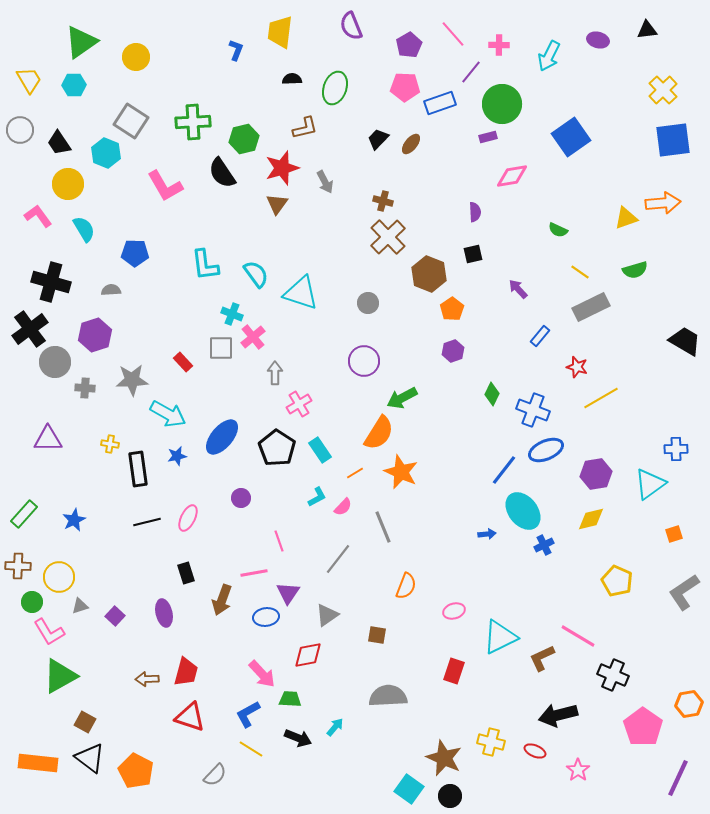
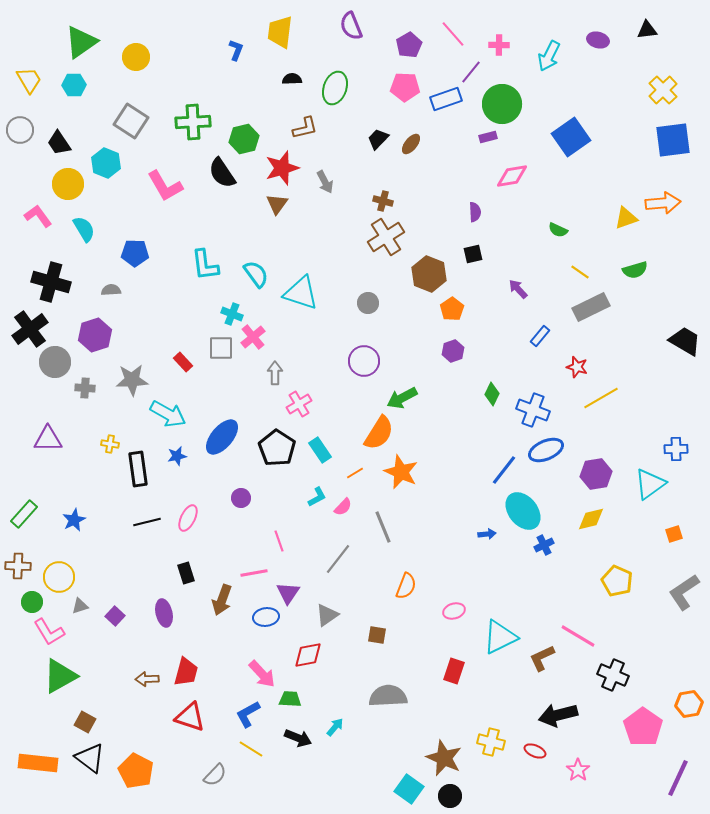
blue rectangle at (440, 103): moved 6 px right, 4 px up
cyan hexagon at (106, 153): moved 10 px down
brown cross at (388, 237): moved 2 px left; rotated 12 degrees clockwise
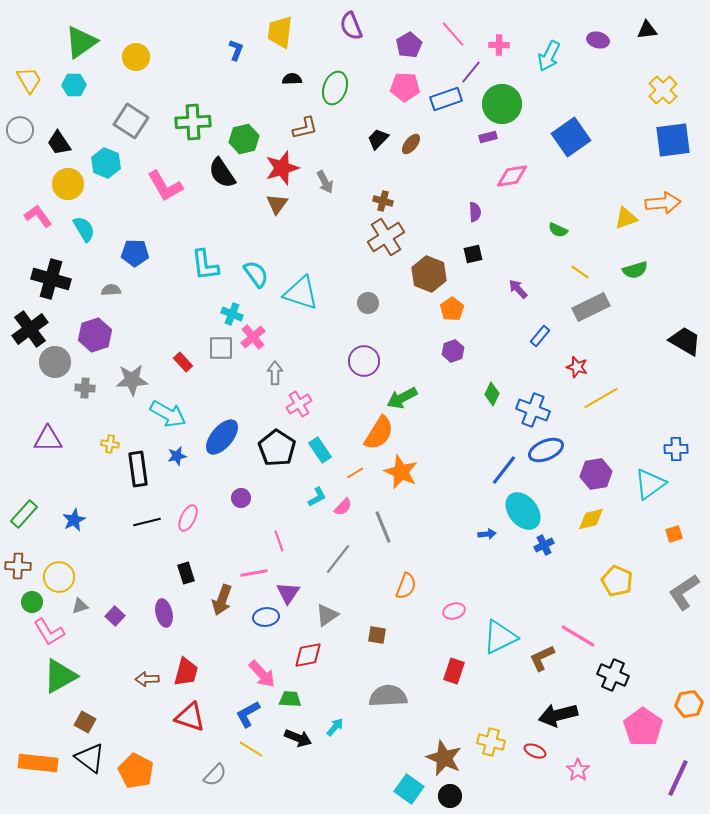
black cross at (51, 282): moved 3 px up
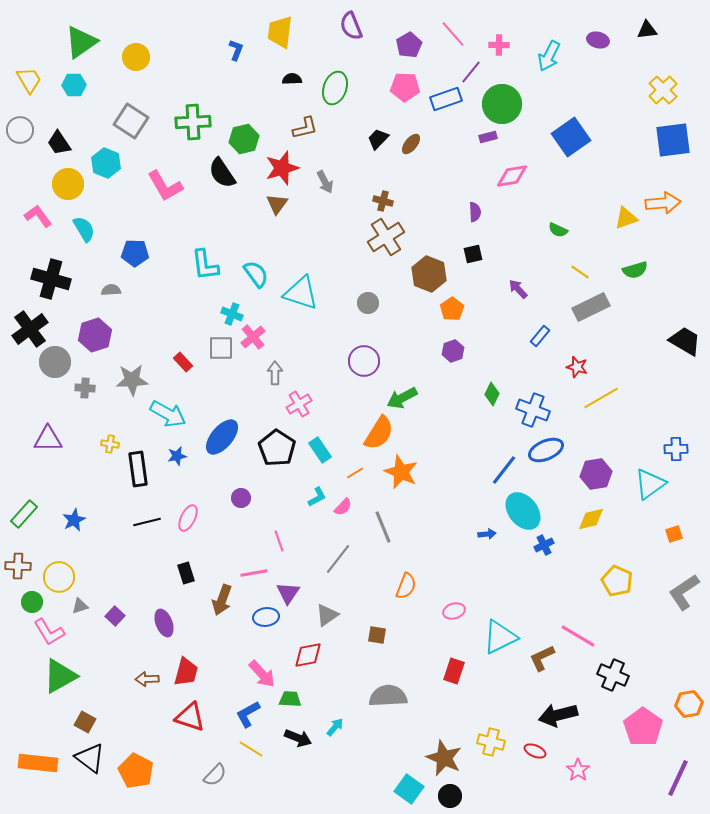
purple ellipse at (164, 613): moved 10 px down; rotated 8 degrees counterclockwise
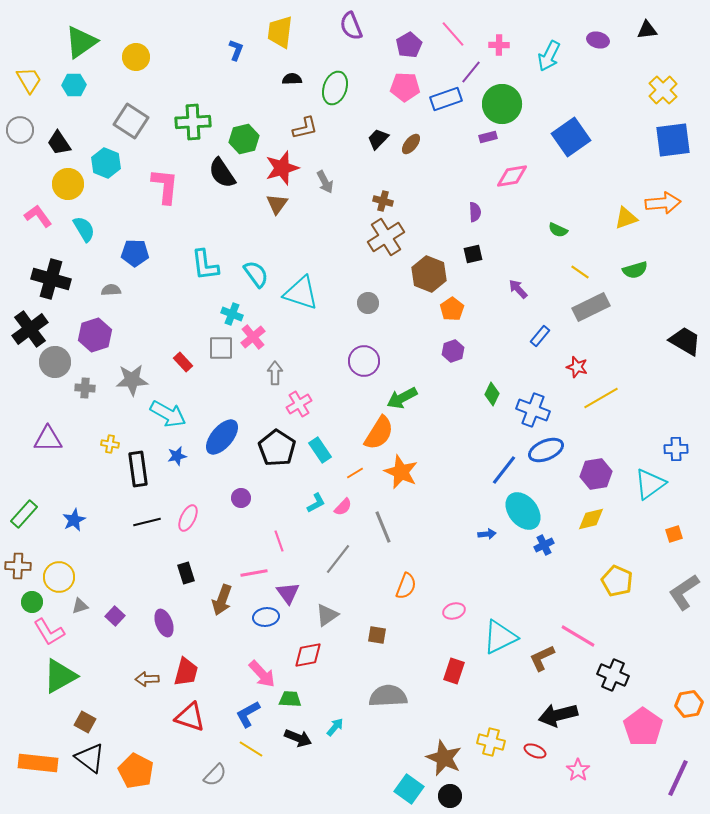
pink L-shape at (165, 186): rotated 144 degrees counterclockwise
cyan L-shape at (317, 497): moved 1 px left, 6 px down
purple triangle at (288, 593): rotated 10 degrees counterclockwise
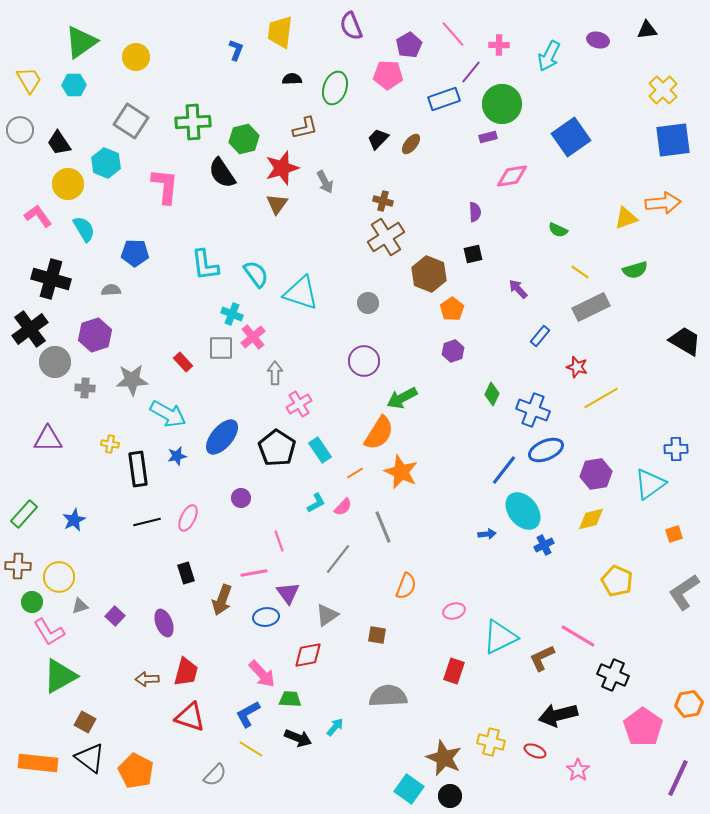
pink pentagon at (405, 87): moved 17 px left, 12 px up
blue rectangle at (446, 99): moved 2 px left
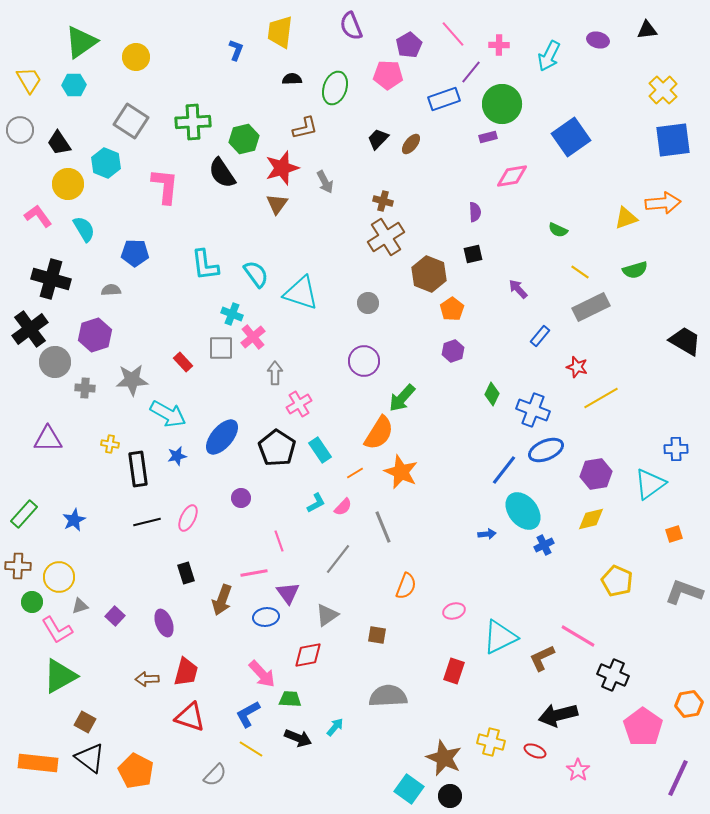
green arrow at (402, 398): rotated 20 degrees counterclockwise
gray L-shape at (684, 592): rotated 54 degrees clockwise
pink L-shape at (49, 632): moved 8 px right, 2 px up
